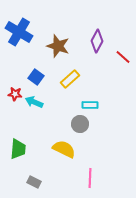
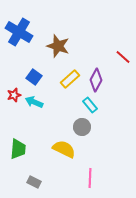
purple diamond: moved 1 px left, 39 px down
blue square: moved 2 px left
red star: moved 1 px left, 1 px down; rotated 24 degrees counterclockwise
cyan rectangle: rotated 49 degrees clockwise
gray circle: moved 2 px right, 3 px down
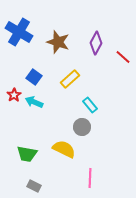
brown star: moved 4 px up
purple diamond: moved 37 px up
red star: rotated 16 degrees counterclockwise
green trapezoid: moved 9 px right, 5 px down; rotated 95 degrees clockwise
gray rectangle: moved 4 px down
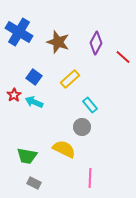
green trapezoid: moved 2 px down
gray rectangle: moved 3 px up
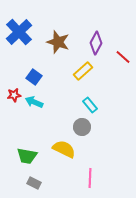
blue cross: rotated 16 degrees clockwise
yellow rectangle: moved 13 px right, 8 px up
red star: rotated 24 degrees clockwise
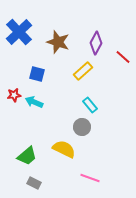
blue square: moved 3 px right, 3 px up; rotated 21 degrees counterclockwise
green trapezoid: rotated 50 degrees counterclockwise
pink line: rotated 72 degrees counterclockwise
